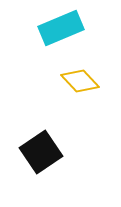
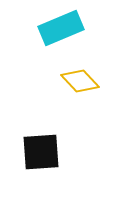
black square: rotated 30 degrees clockwise
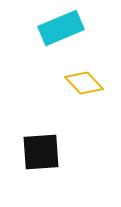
yellow diamond: moved 4 px right, 2 px down
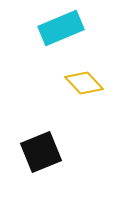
black square: rotated 18 degrees counterclockwise
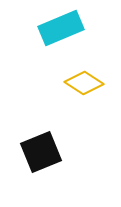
yellow diamond: rotated 15 degrees counterclockwise
